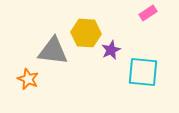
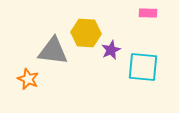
pink rectangle: rotated 36 degrees clockwise
cyan square: moved 5 px up
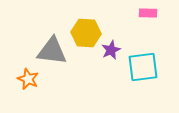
gray triangle: moved 1 px left
cyan square: rotated 12 degrees counterclockwise
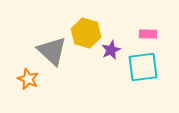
pink rectangle: moved 21 px down
yellow hexagon: rotated 12 degrees clockwise
gray triangle: rotated 36 degrees clockwise
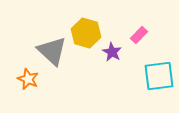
pink rectangle: moved 9 px left, 1 px down; rotated 48 degrees counterclockwise
purple star: moved 1 px right, 2 px down; rotated 18 degrees counterclockwise
cyan square: moved 16 px right, 9 px down
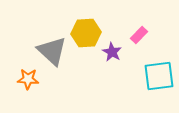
yellow hexagon: rotated 20 degrees counterclockwise
orange star: rotated 20 degrees counterclockwise
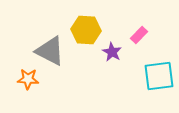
yellow hexagon: moved 3 px up; rotated 8 degrees clockwise
gray triangle: moved 2 px left; rotated 16 degrees counterclockwise
